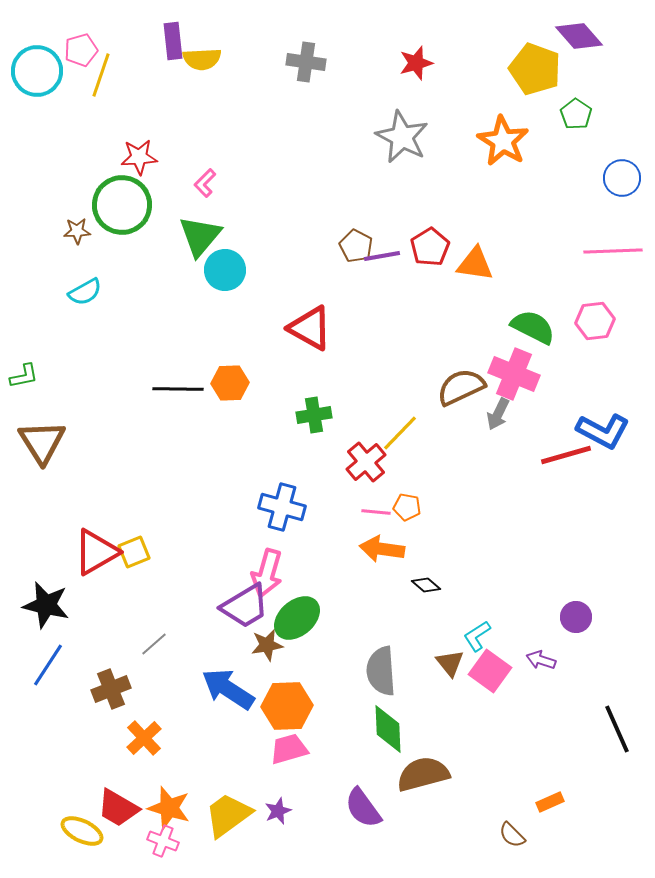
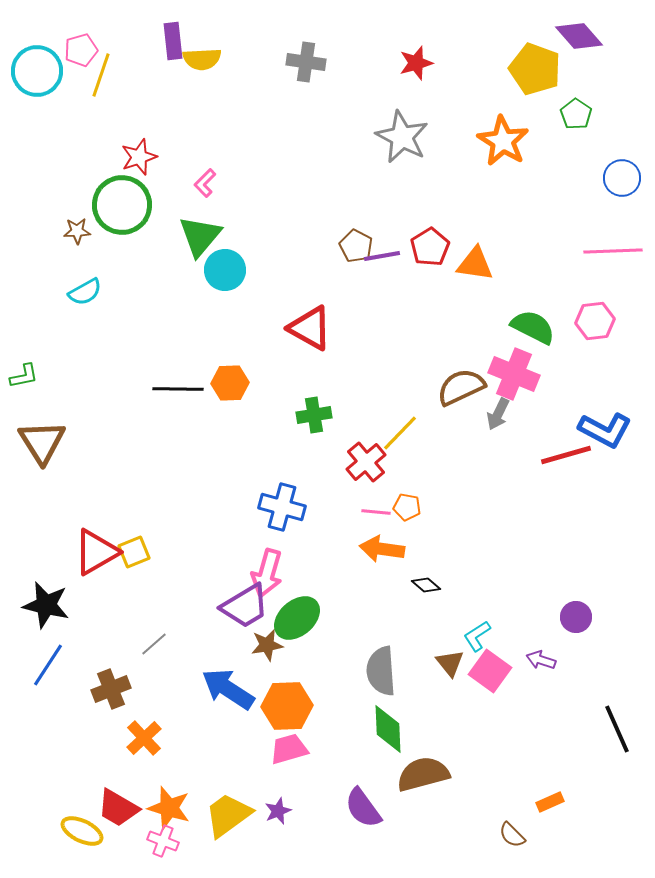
red star at (139, 157): rotated 15 degrees counterclockwise
blue L-shape at (603, 431): moved 2 px right, 1 px up
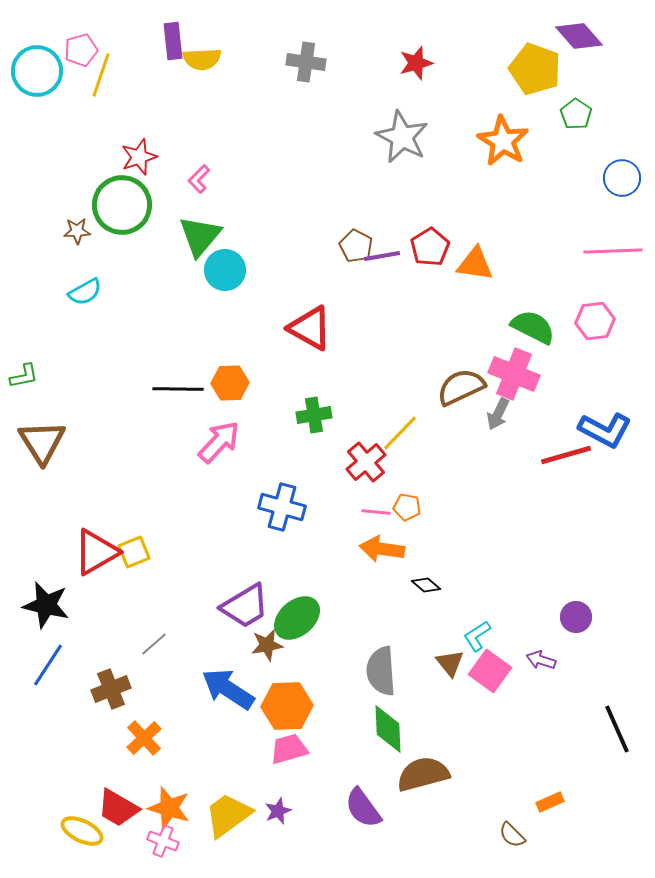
pink L-shape at (205, 183): moved 6 px left, 4 px up
pink arrow at (267, 573): moved 48 px left, 131 px up; rotated 153 degrees counterclockwise
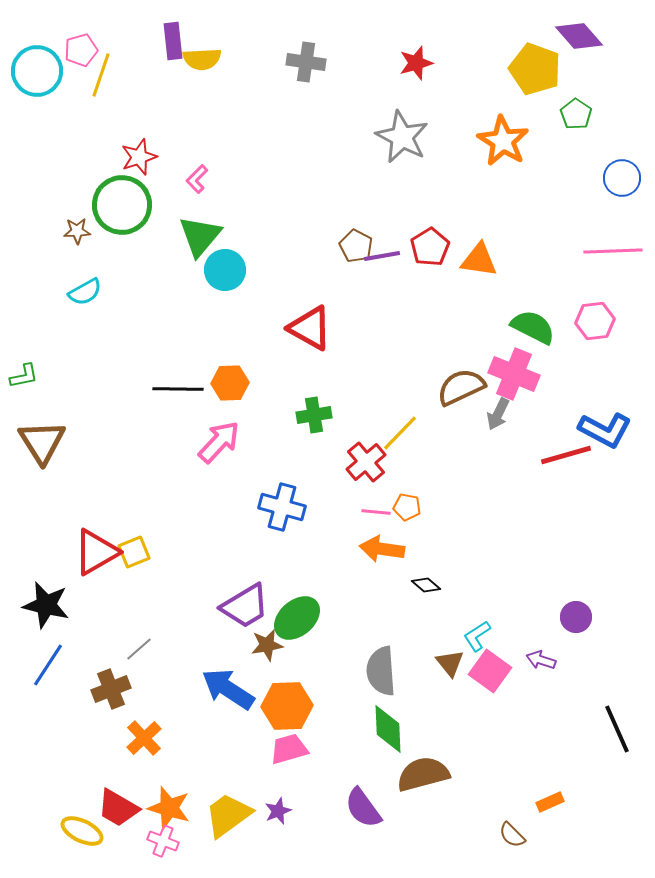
pink L-shape at (199, 179): moved 2 px left
orange triangle at (475, 264): moved 4 px right, 4 px up
gray line at (154, 644): moved 15 px left, 5 px down
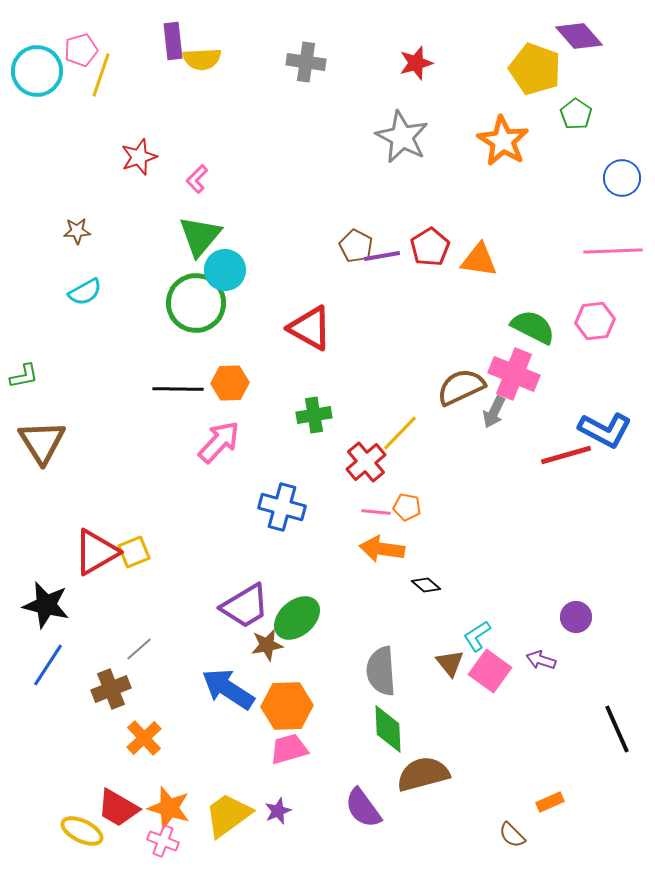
green circle at (122, 205): moved 74 px right, 98 px down
gray arrow at (498, 414): moved 4 px left, 2 px up
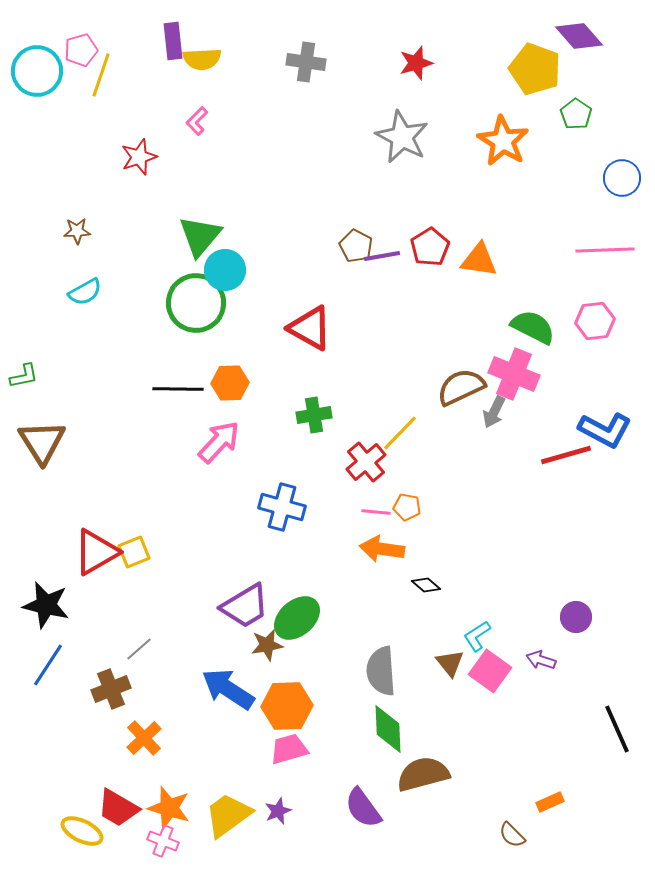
pink L-shape at (197, 179): moved 58 px up
pink line at (613, 251): moved 8 px left, 1 px up
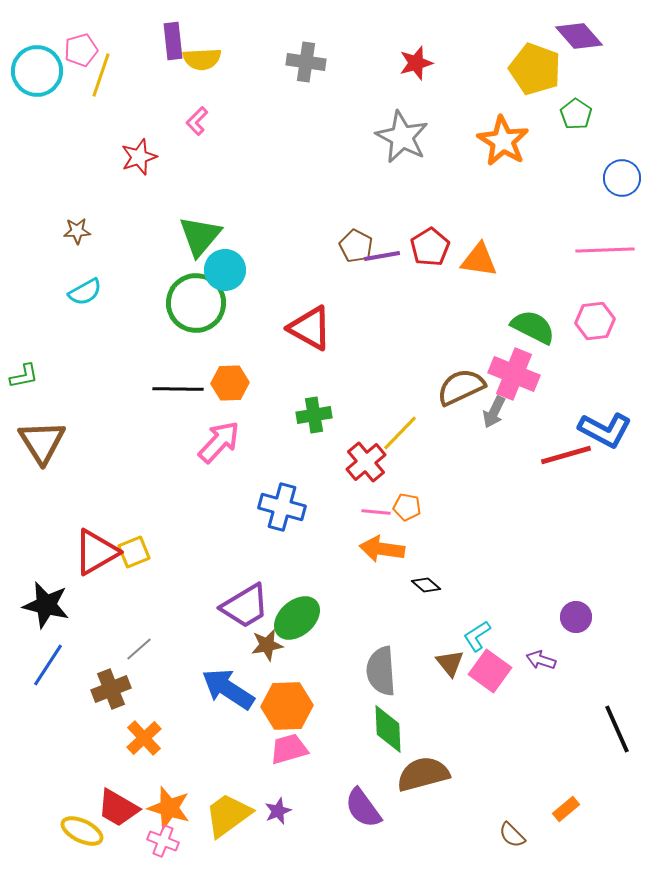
orange rectangle at (550, 802): moved 16 px right, 7 px down; rotated 16 degrees counterclockwise
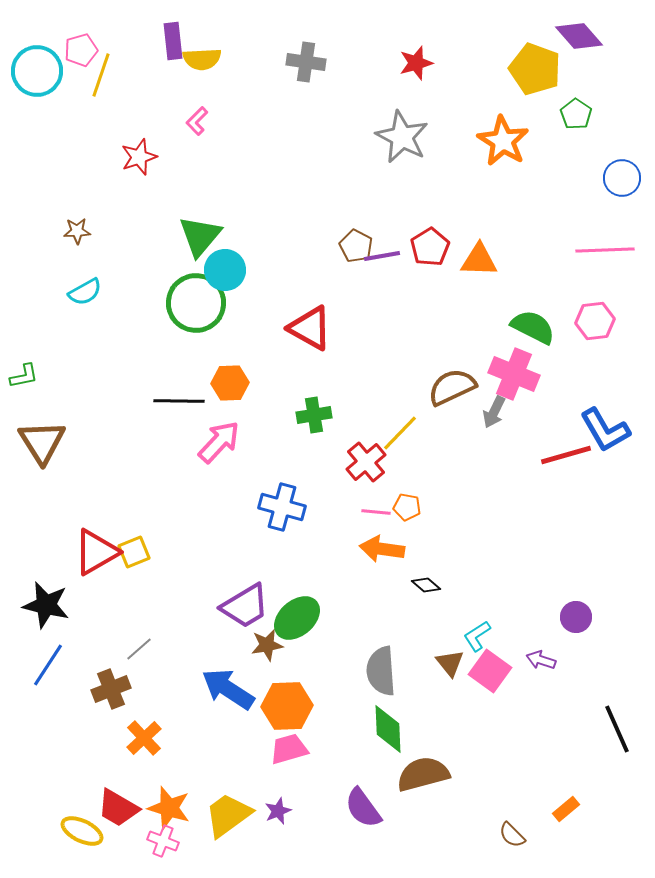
orange triangle at (479, 260): rotated 6 degrees counterclockwise
brown semicircle at (461, 387): moved 9 px left
black line at (178, 389): moved 1 px right, 12 px down
blue L-shape at (605, 430): rotated 32 degrees clockwise
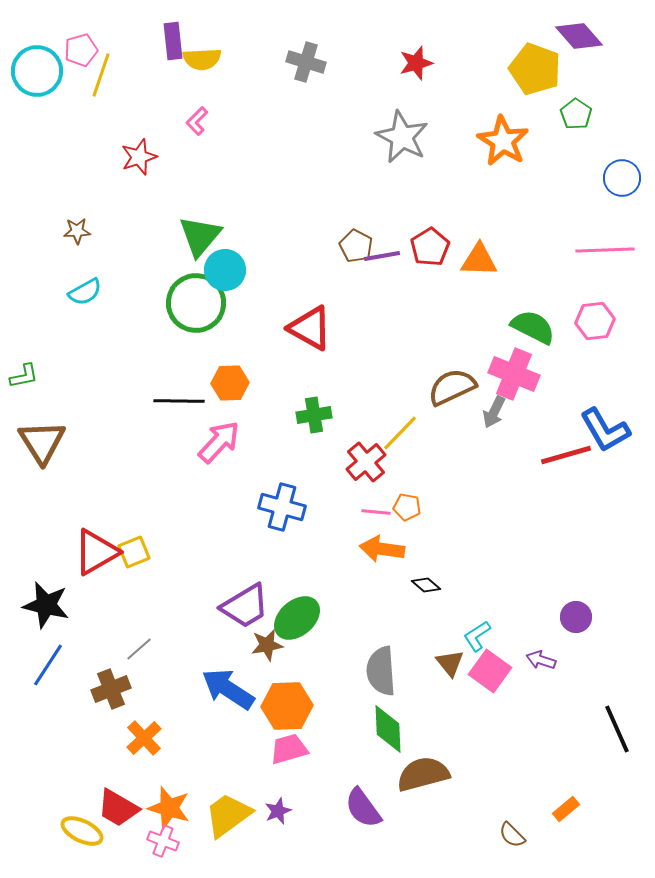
gray cross at (306, 62): rotated 9 degrees clockwise
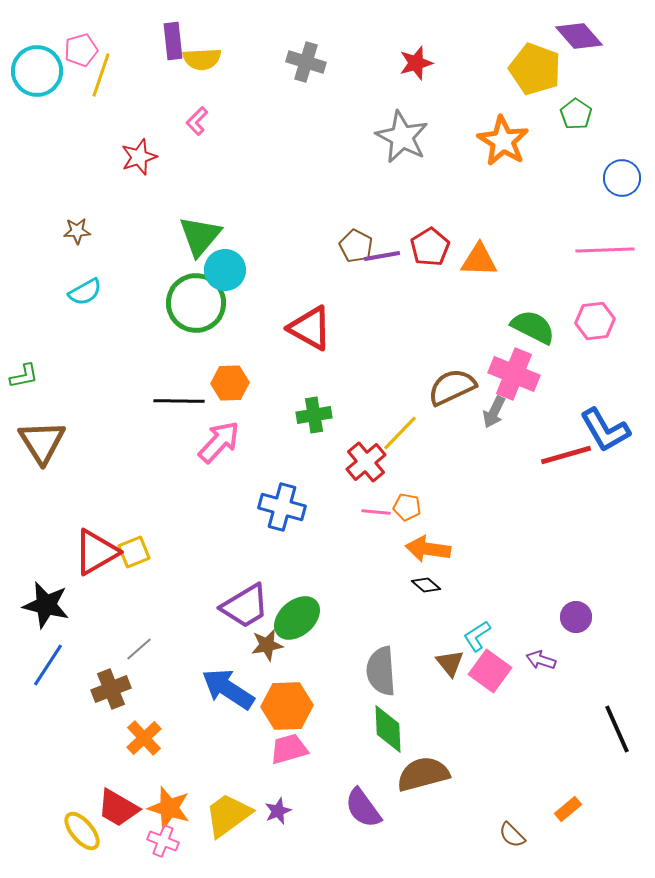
orange arrow at (382, 549): moved 46 px right
orange rectangle at (566, 809): moved 2 px right
yellow ellipse at (82, 831): rotated 24 degrees clockwise
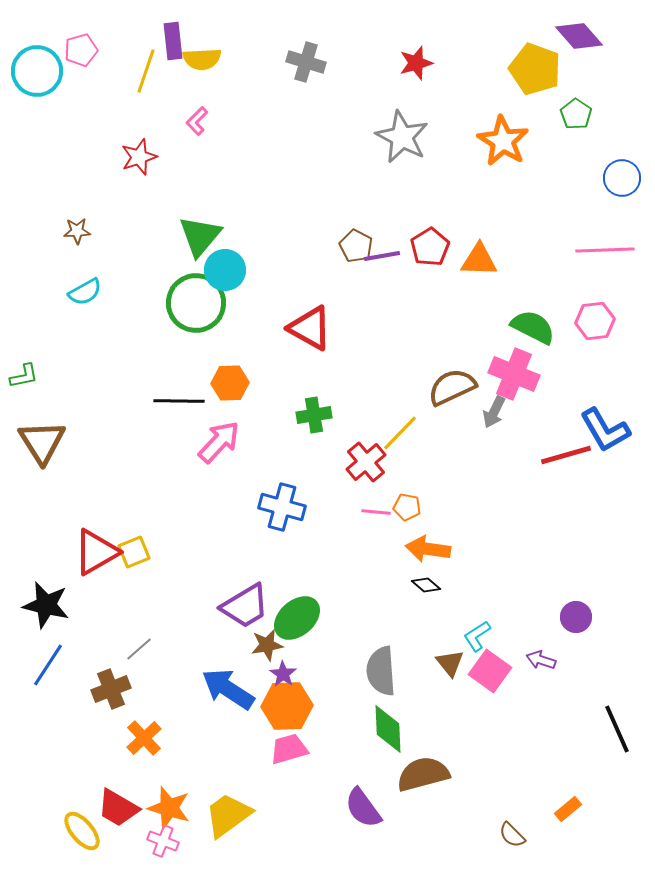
yellow line at (101, 75): moved 45 px right, 4 px up
purple star at (278, 811): moved 5 px right, 137 px up; rotated 16 degrees counterclockwise
